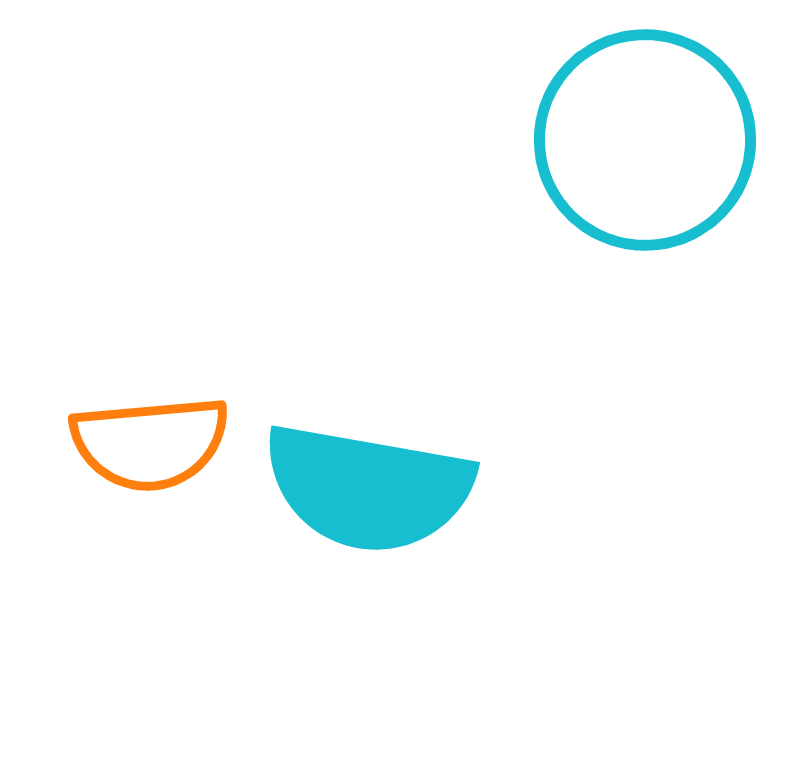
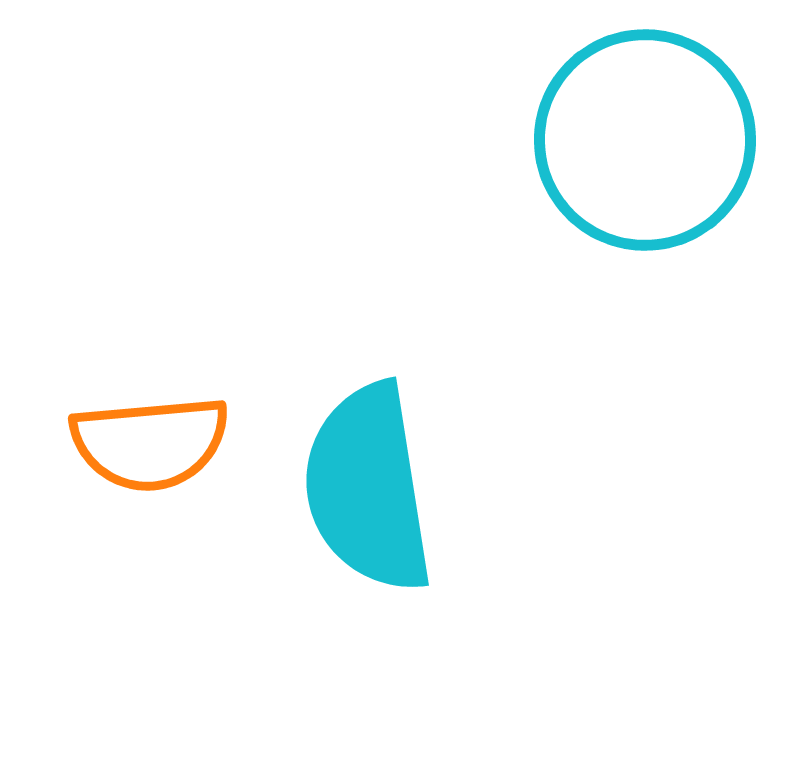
cyan semicircle: rotated 71 degrees clockwise
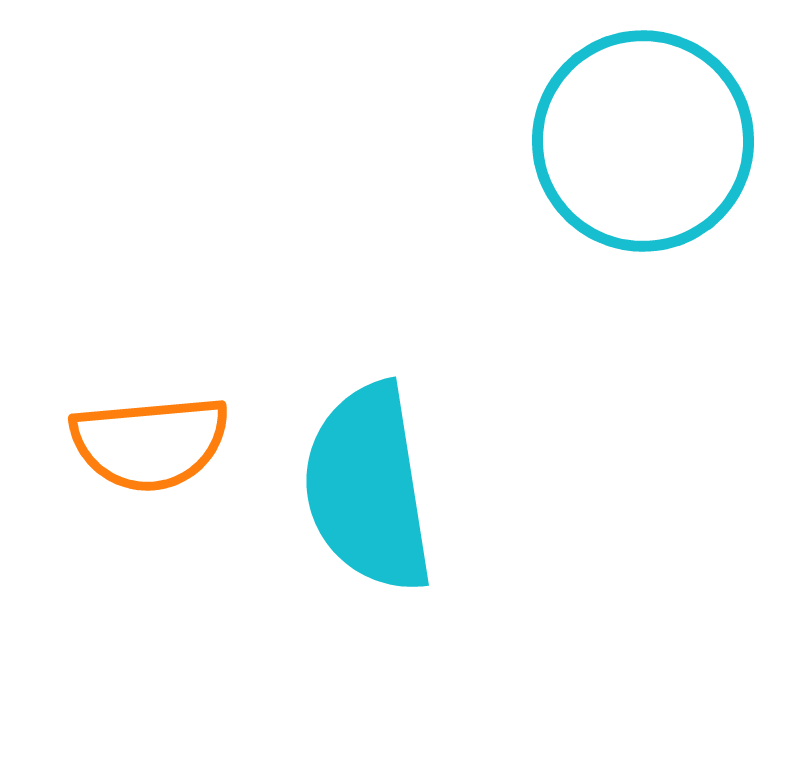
cyan circle: moved 2 px left, 1 px down
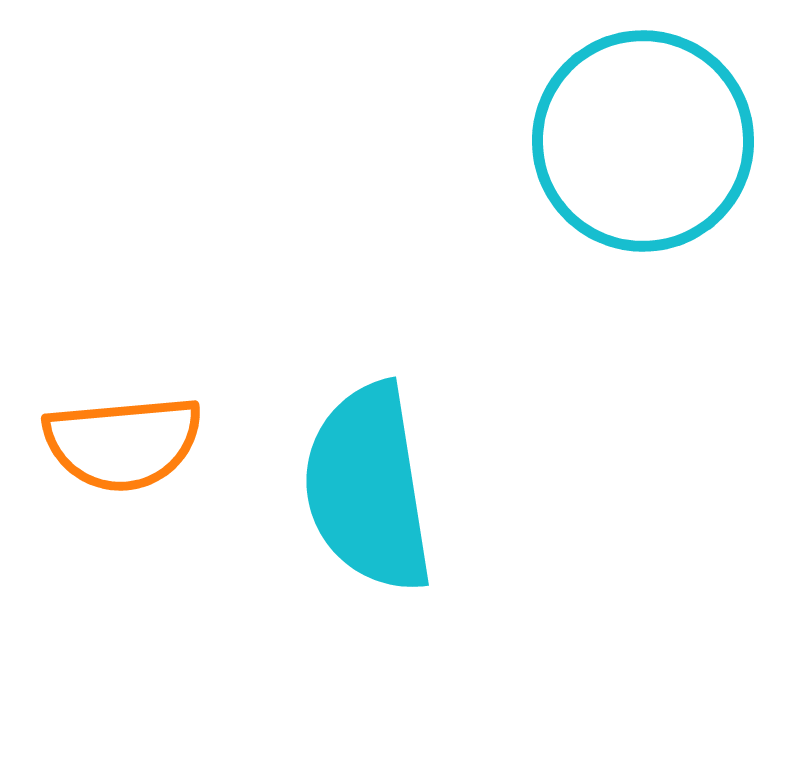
orange semicircle: moved 27 px left
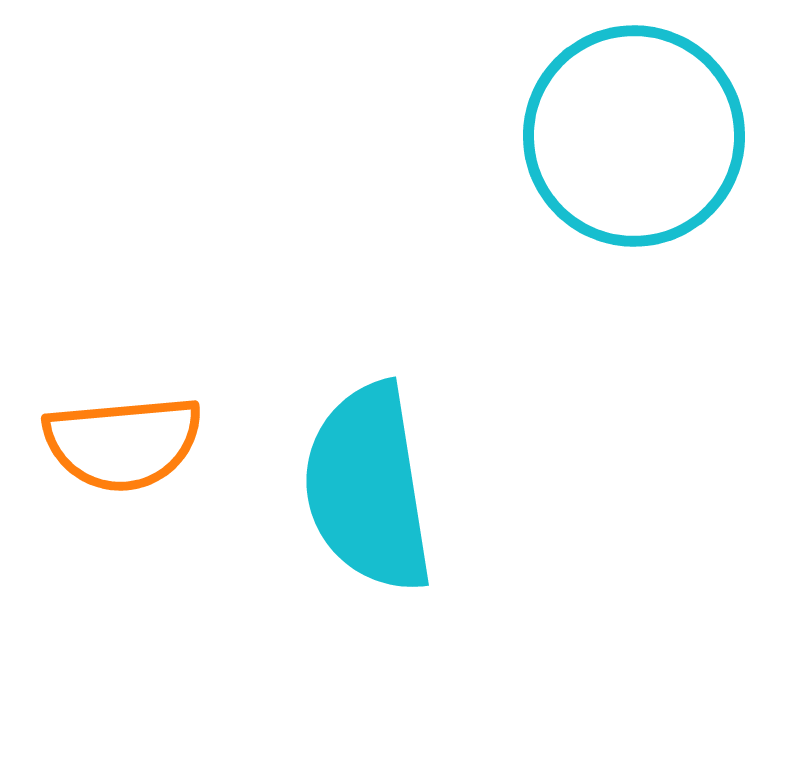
cyan circle: moved 9 px left, 5 px up
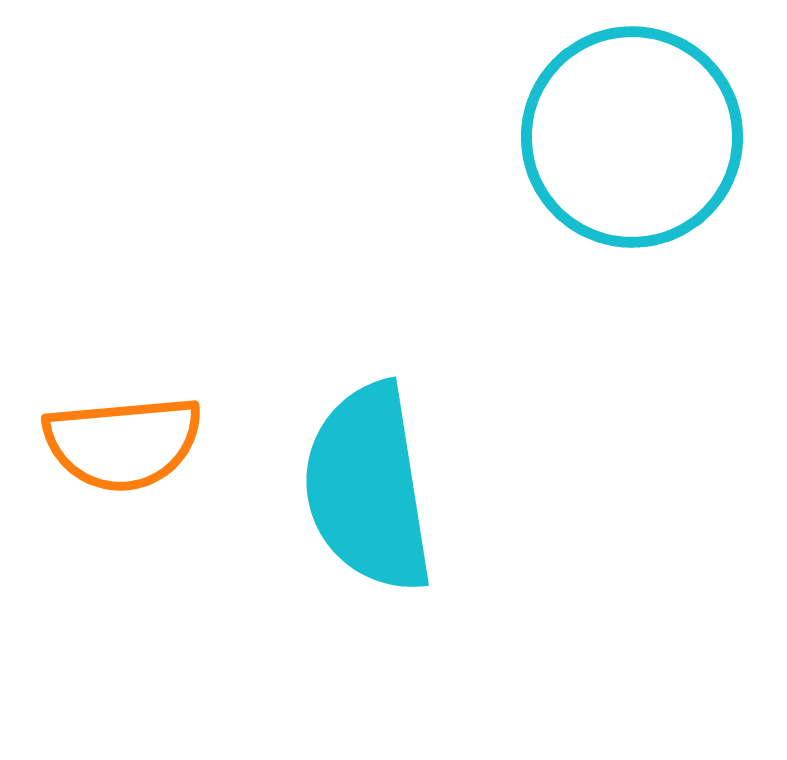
cyan circle: moved 2 px left, 1 px down
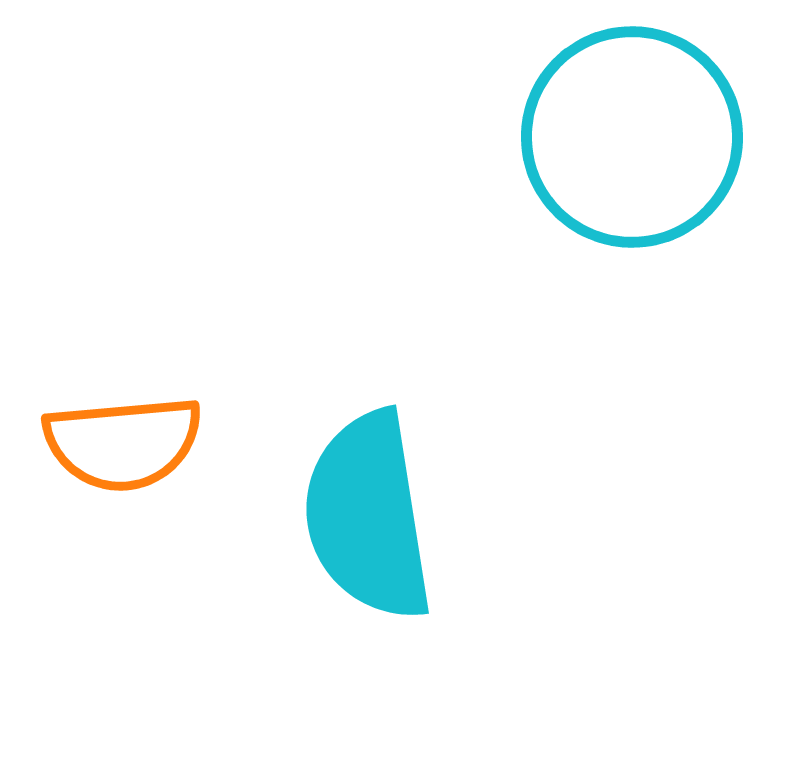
cyan semicircle: moved 28 px down
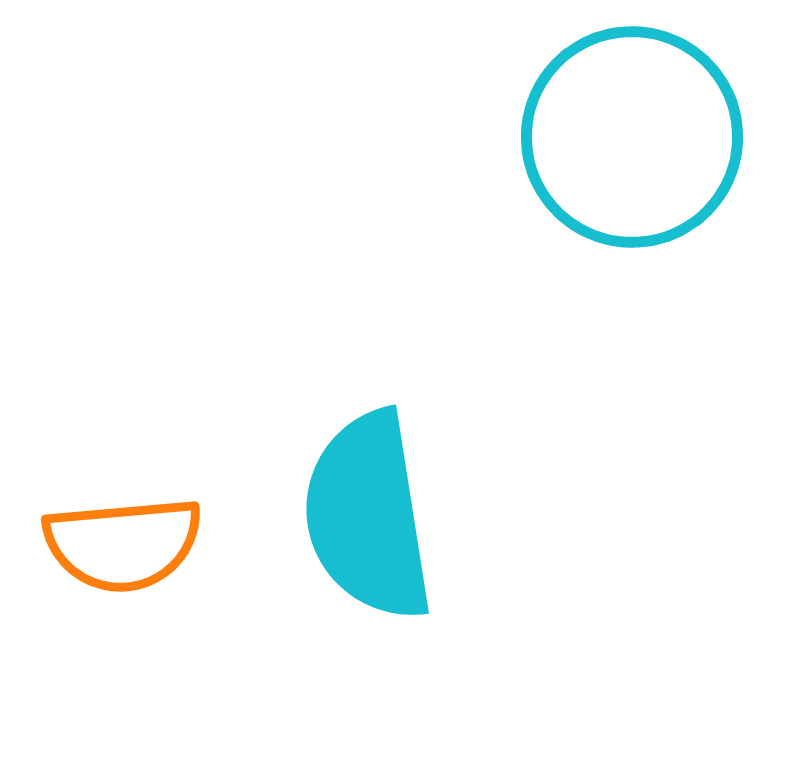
orange semicircle: moved 101 px down
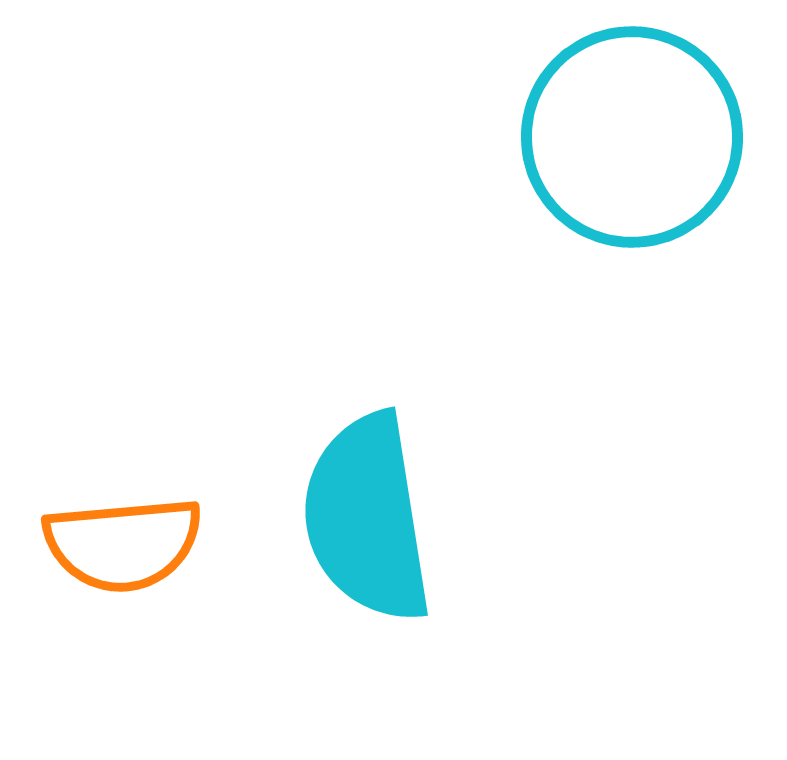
cyan semicircle: moved 1 px left, 2 px down
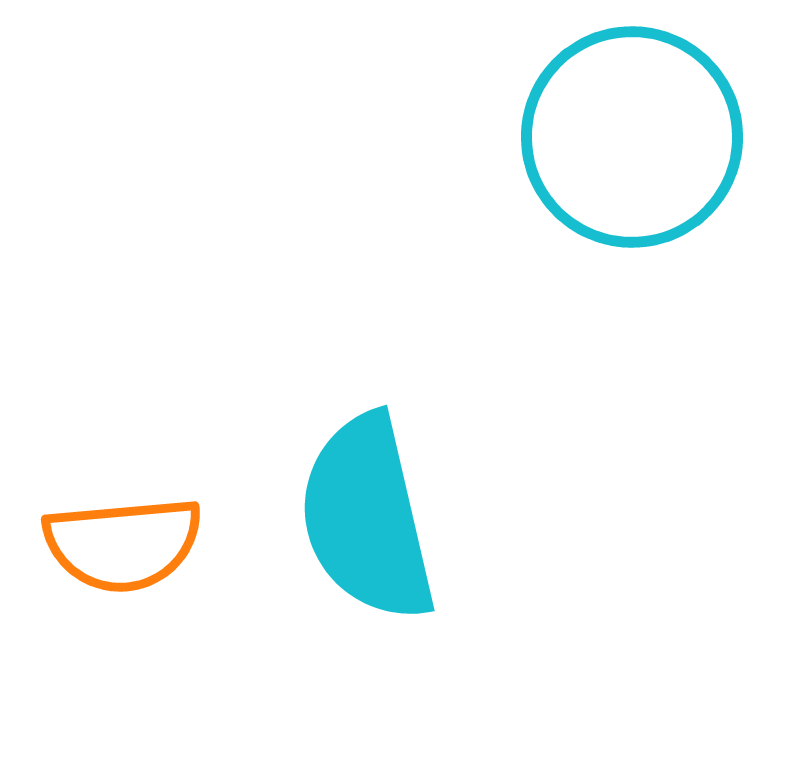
cyan semicircle: rotated 4 degrees counterclockwise
